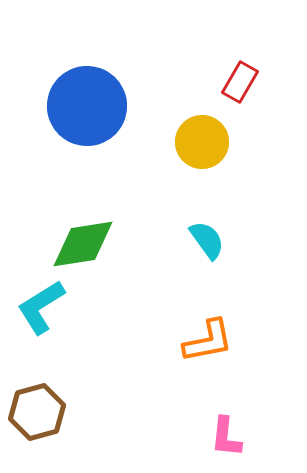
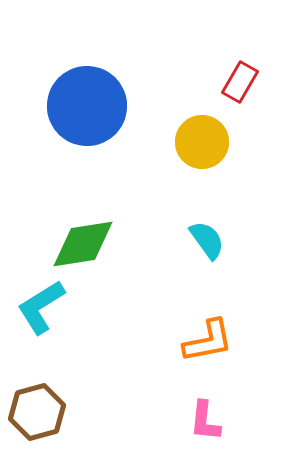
pink L-shape: moved 21 px left, 16 px up
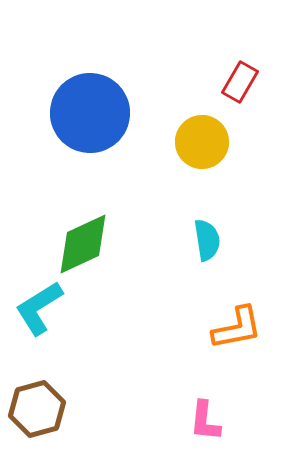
blue circle: moved 3 px right, 7 px down
cyan semicircle: rotated 27 degrees clockwise
green diamond: rotated 16 degrees counterclockwise
cyan L-shape: moved 2 px left, 1 px down
orange L-shape: moved 29 px right, 13 px up
brown hexagon: moved 3 px up
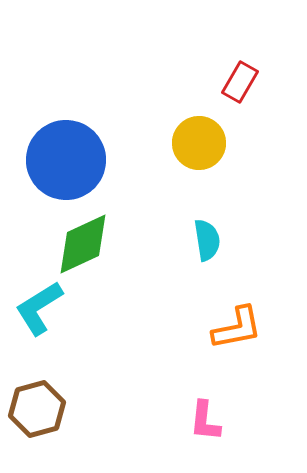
blue circle: moved 24 px left, 47 px down
yellow circle: moved 3 px left, 1 px down
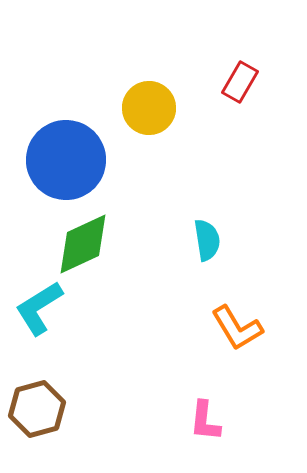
yellow circle: moved 50 px left, 35 px up
orange L-shape: rotated 70 degrees clockwise
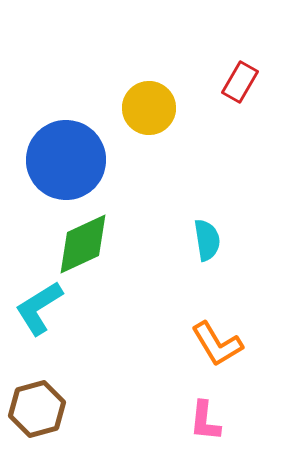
orange L-shape: moved 20 px left, 16 px down
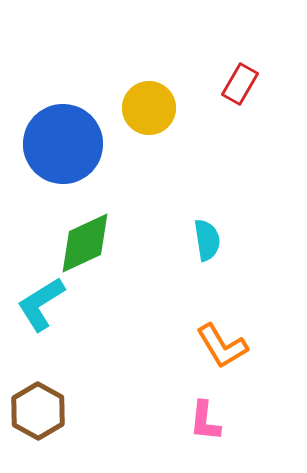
red rectangle: moved 2 px down
blue circle: moved 3 px left, 16 px up
green diamond: moved 2 px right, 1 px up
cyan L-shape: moved 2 px right, 4 px up
orange L-shape: moved 5 px right, 2 px down
brown hexagon: moved 1 px right, 2 px down; rotated 16 degrees counterclockwise
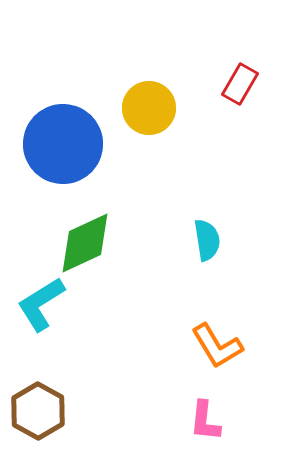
orange L-shape: moved 5 px left
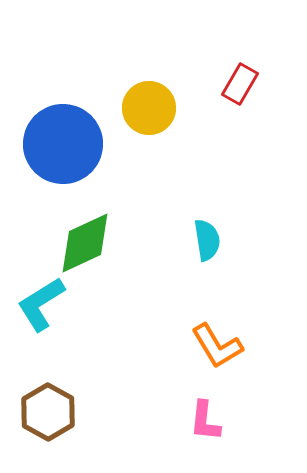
brown hexagon: moved 10 px right, 1 px down
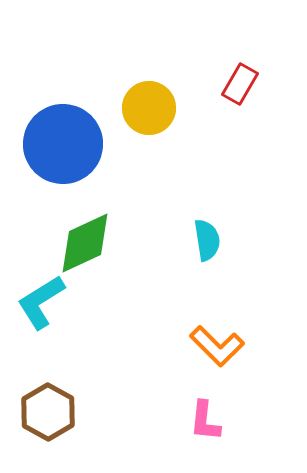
cyan L-shape: moved 2 px up
orange L-shape: rotated 14 degrees counterclockwise
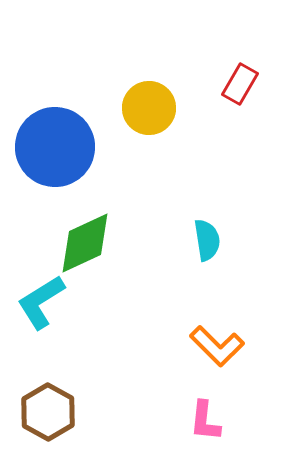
blue circle: moved 8 px left, 3 px down
